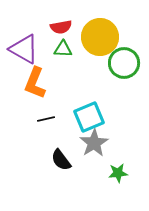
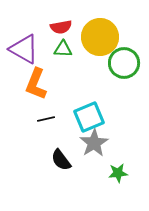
orange L-shape: moved 1 px right, 1 px down
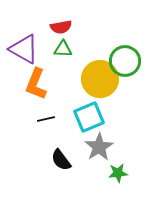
yellow circle: moved 42 px down
green circle: moved 1 px right, 2 px up
gray star: moved 5 px right, 4 px down
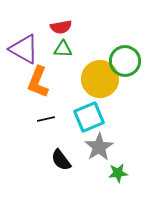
orange L-shape: moved 2 px right, 2 px up
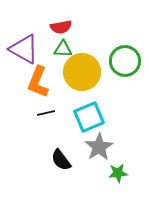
yellow circle: moved 18 px left, 7 px up
black line: moved 6 px up
